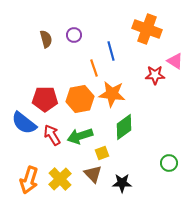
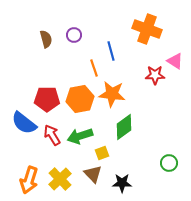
red pentagon: moved 2 px right
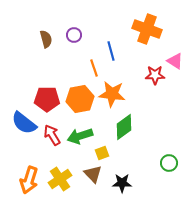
yellow cross: rotated 10 degrees clockwise
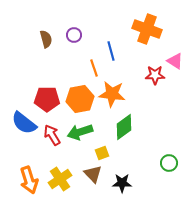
green arrow: moved 4 px up
orange arrow: rotated 36 degrees counterclockwise
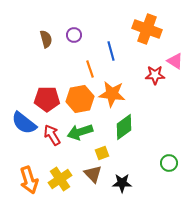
orange line: moved 4 px left, 1 px down
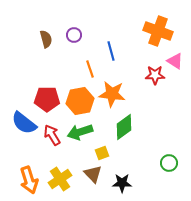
orange cross: moved 11 px right, 2 px down
orange hexagon: moved 2 px down
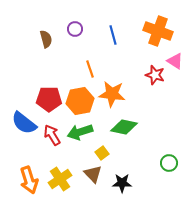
purple circle: moved 1 px right, 6 px up
blue line: moved 2 px right, 16 px up
red star: rotated 18 degrees clockwise
red pentagon: moved 2 px right
green diamond: rotated 48 degrees clockwise
yellow square: rotated 16 degrees counterclockwise
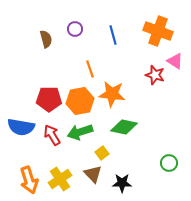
blue semicircle: moved 3 px left, 4 px down; rotated 28 degrees counterclockwise
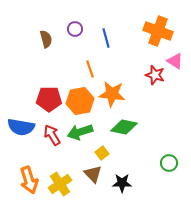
blue line: moved 7 px left, 3 px down
yellow cross: moved 5 px down
